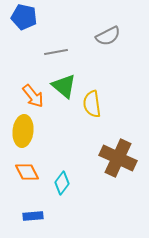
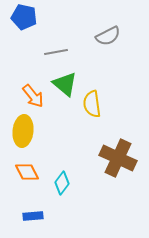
green triangle: moved 1 px right, 2 px up
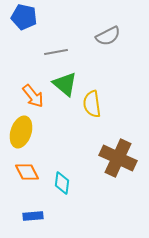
yellow ellipse: moved 2 px left, 1 px down; rotated 12 degrees clockwise
cyan diamond: rotated 30 degrees counterclockwise
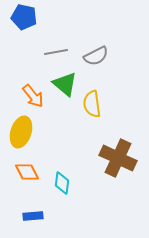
gray semicircle: moved 12 px left, 20 px down
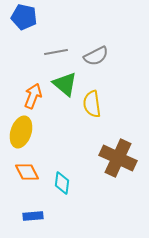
orange arrow: rotated 120 degrees counterclockwise
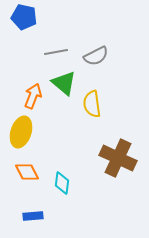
green triangle: moved 1 px left, 1 px up
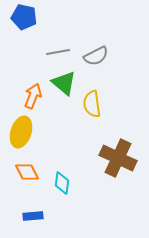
gray line: moved 2 px right
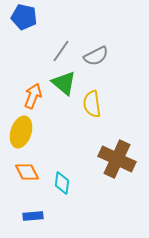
gray line: moved 3 px right, 1 px up; rotated 45 degrees counterclockwise
brown cross: moved 1 px left, 1 px down
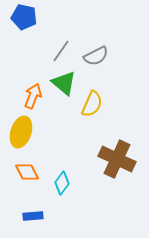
yellow semicircle: rotated 148 degrees counterclockwise
cyan diamond: rotated 30 degrees clockwise
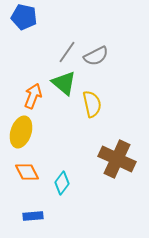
gray line: moved 6 px right, 1 px down
yellow semicircle: rotated 36 degrees counterclockwise
